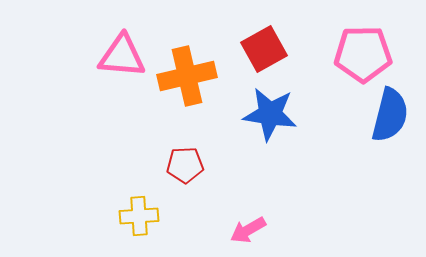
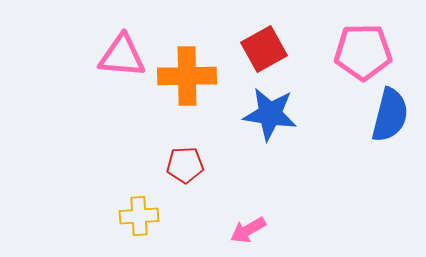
pink pentagon: moved 2 px up
orange cross: rotated 12 degrees clockwise
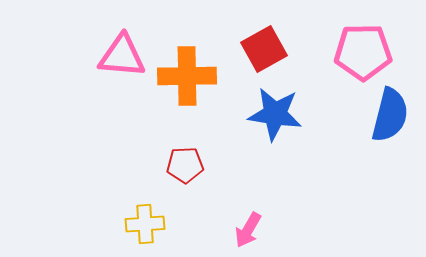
blue star: moved 5 px right
yellow cross: moved 6 px right, 8 px down
pink arrow: rotated 30 degrees counterclockwise
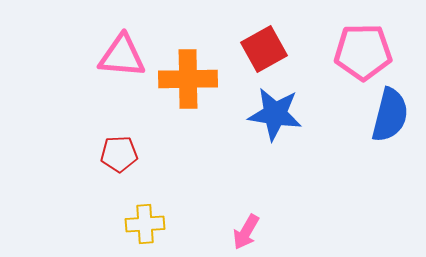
orange cross: moved 1 px right, 3 px down
red pentagon: moved 66 px left, 11 px up
pink arrow: moved 2 px left, 2 px down
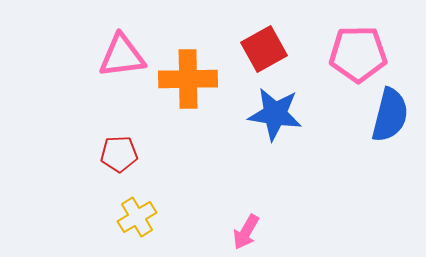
pink pentagon: moved 5 px left, 2 px down
pink triangle: rotated 12 degrees counterclockwise
yellow cross: moved 8 px left, 7 px up; rotated 27 degrees counterclockwise
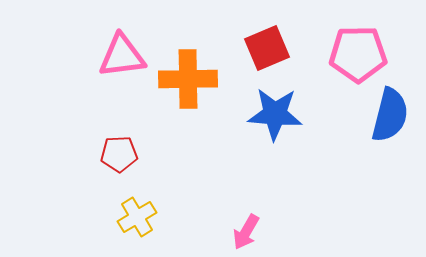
red square: moved 3 px right, 1 px up; rotated 6 degrees clockwise
blue star: rotated 4 degrees counterclockwise
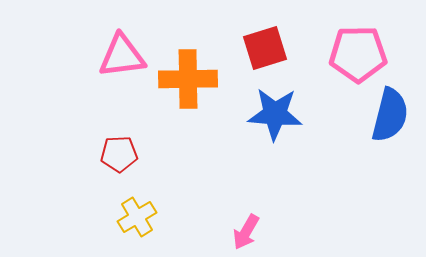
red square: moved 2 px left; rotated 6 degrees clockwise
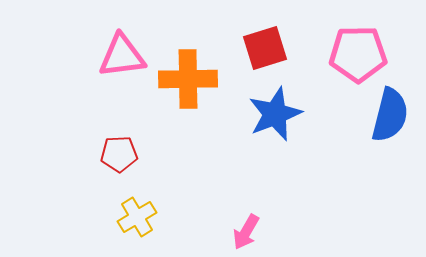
blue star: rotated 26 degrees counterclockwise
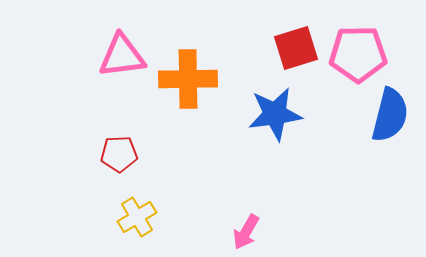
red square: moved 31 px right
blue star: rotated 14 degrees clockwise
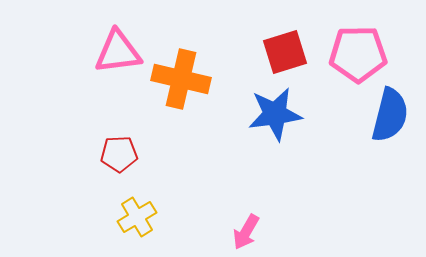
red square: moved 11 px left, 4 px down
pink triangle: moved 4 px left, 4 px up
orange cross: moved 7 px left; rotated 14 degrees clockwise
